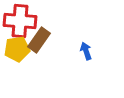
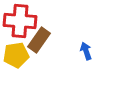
yellow pentagon: moved 1 px left, 6 px down
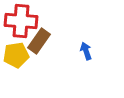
red cross: moved 1 px right
brown rectangle: moved 1 px down
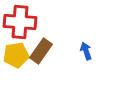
red cross: moved 1 px left, 1 px down
brown rectangle: moved 2 px right, 10 px down
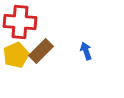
brown rectangle: rotated 10 degrees clockwise
yellow pentagon: rotated 15 degrees counterclockwise
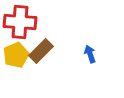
blue arrow: moved 4 px right, 3 px down
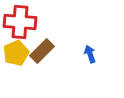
brown rectangle: moved 1 px right
yellow pentagon: moved 2 px up
